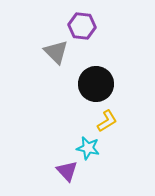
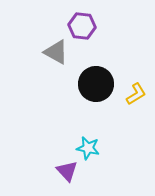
gray triangle: rotated 16 degrees counterclockwise
yellow L-shape: moved 29 px right, 27 px up
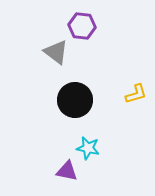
gray triangle: rotated 8 degrees clockwise
black circle: moved 21 px left, 16 px down
yellow L-shape: rotated 15 degrees clockwise
purple triangle: rotated 35 degrees counterclockwise
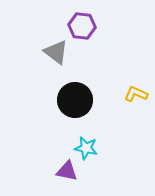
yellow L-shape: rotated 140 degrees counterclockwise
cyan star: moved 2 px left
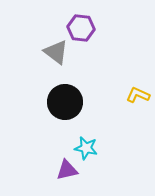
purple hexagon: moved 1 px left, 2 px down
yellow L-shape: moved 2 px right, 1 px down
black circle: moved 10 px left, 2 px down
purple triangle: moved 1 px up; rotated 25 degrees counterclockwise
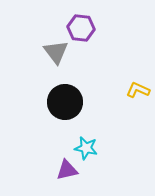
gray triangle: rotated 16 degrees clockwise
yellow L-shape: moved 5 px up
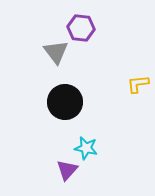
yellow L-shape: moved 6 px up; rotated 30 degrees counterclockwise
purple triangle: rotated 35 degrees counterclockwise
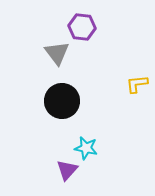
purple hexagon: moved 1 px right, 1 px up
gray triangle: moved 1 px right, 1 px down
yellow L-shape: moved 1 px left
black circle: moved 3 px left, 1 px up
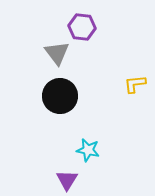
yellow L-shape: moved 2 px left
black circle: moved 2 px left, 5 px up
cyan star: moved 2 px right, 2 px down
purple triangle: moved 10 px down; rotated 10 degrees counterclockwise
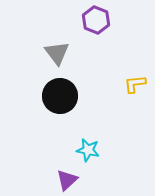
purple hexagon: moved 14 px right, 7 px up; rotated 16 degrees clockwise
purple triangle: rotated 15 degrees clockwise
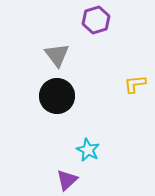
purple hexagon: rotated 20 degrees clockwise
gray triangle: moved 2 px down
black circle: moved 3 px left
cyan star: rotated 15 degrees clockwise
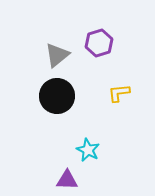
purple hexagon: moved 3 px right, 23 px down
gray triangle: rotated 28 degrees clockwise
yellow L-shape: moved 16 px left, 9 px down
purple triangle: rotated 45 degrees clockwise
